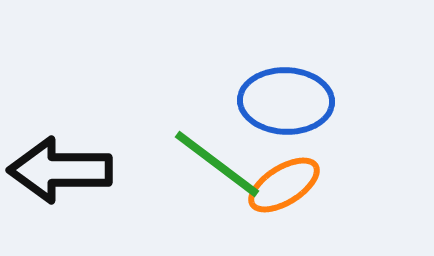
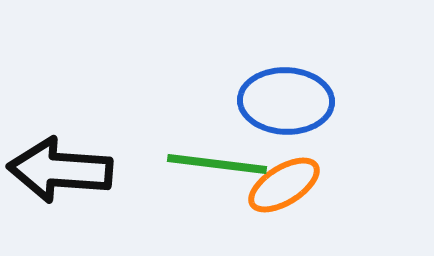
green line: rotated 30 degrees counterclockwise
black arrow: rotated 4 degrees clockwise
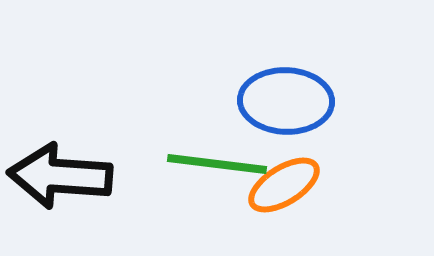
black arrow: moved 6 px down
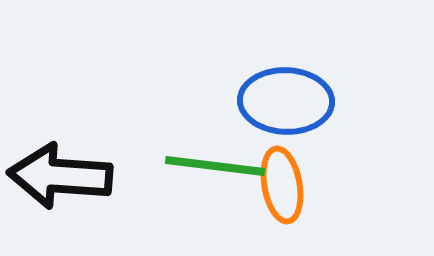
green line: moved 2 px left, 2 px down
orange ellipse: moved 2 px left; rotated 68 degrees counterclockwise
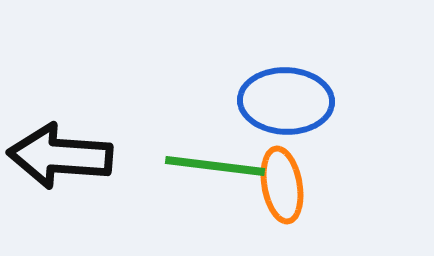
black arrow: moved 20 px up
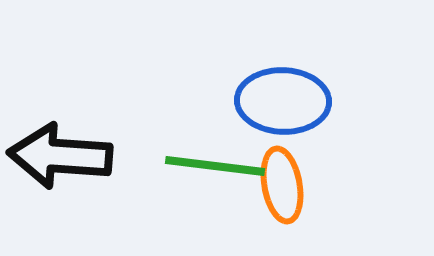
blue ellipse: moved 3 px left
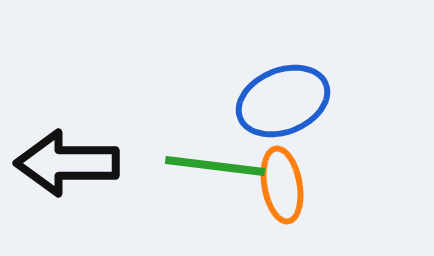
blue ellipse: rotated 24 degrees counterclockwise
black arrow: moved 7 px right, 7 px down; rotated 4 degrees counterclockwise
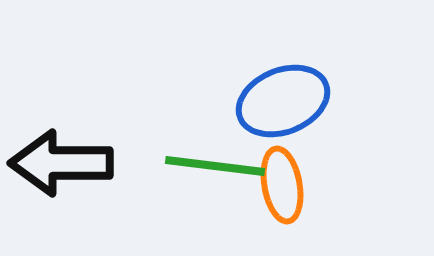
black arrow: moved 6 px left
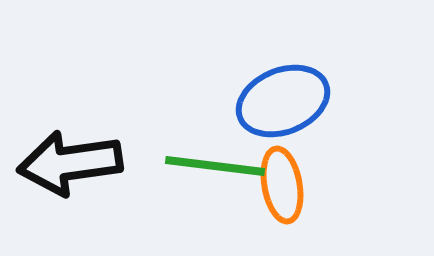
black arrow: moved 9 px right; rotated 8 degrees counterclockwise
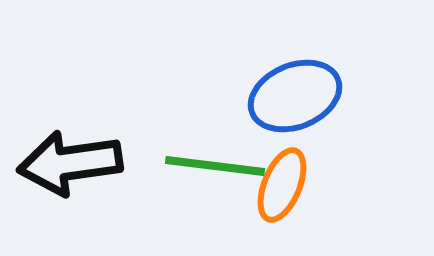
blue ellipse: moved 12 px right, 5 px up
orange ellipse: rotated 32 degrees clockwise
